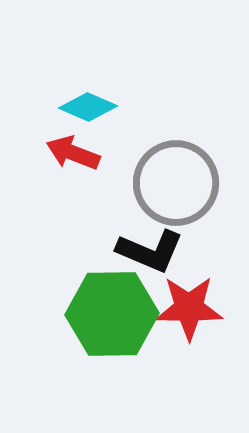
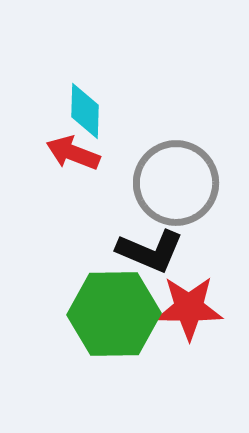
cyan diamond: moved 3 px left, 4 px down; rotated 68 degrees clockwise
green hexagon: moved 2 px right
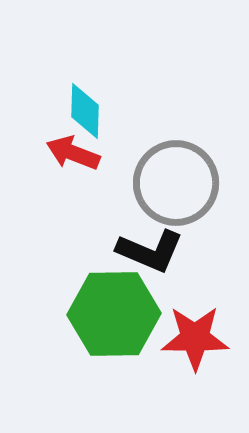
red star: moved 6 px right, 30 px down
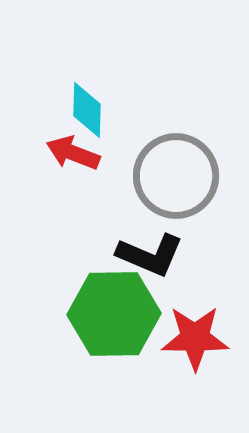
cyan diamond: moved 2 px right, 1 px up
gray circle: moved 7 px up
black L-shape: moved 4 px down
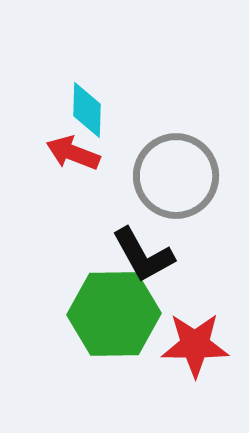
black L-shape: moved 7 px left; rotated 38 degrees clockwise
red star: moved 7 px down
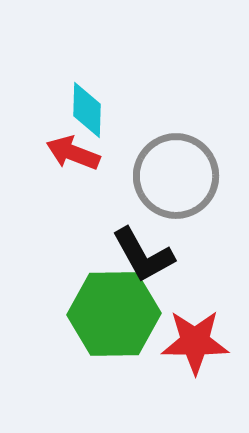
red star: moved 3 px up
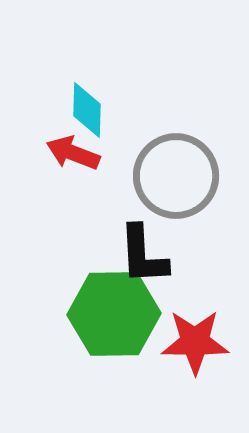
black L-shape: rotated 26 degrees clockwise
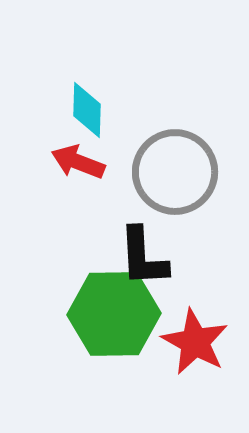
red arrow: moved 5 px right, 9 px down
gray circle: moved 1 px left, 4 px up
black L-shape: moved 2 px down
red star: rotated 28 degrees clockwise
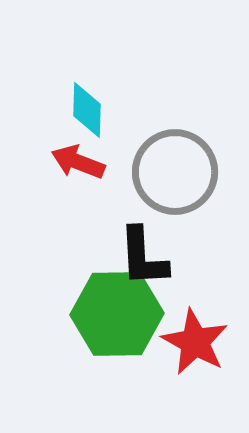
green hexagon: moved 3 px right
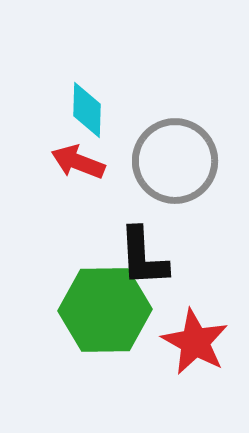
gray circle: moved 11 px up
green hexagon: moved 12 px left, 4 px up
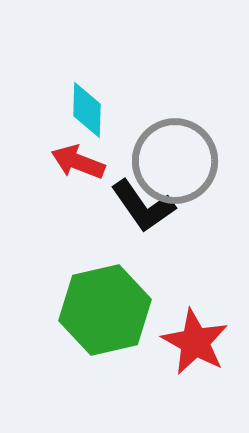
black L-shape: moved 51 px up; rotated 32 degrees counterclockwise
green hexagon: rotated 12 degrees counterclockwise
